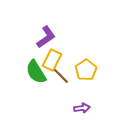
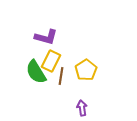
purple L-shape: rotated 50 degrees clockwise
yellow rectangle: moved 1 px left, 1 px down
brown line: rotated 54 degrees clockwise
purple arrow: rotated 91 degrees counterclockwise
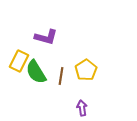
yellow rectangle: moved 32 px left
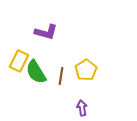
purple L-shape: moved 5 px up
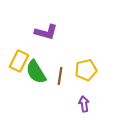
yellow pentagon: rotated 20 degrees clockwise
brown line: moved 1 px left
purple arrow: moved 2 px right, 4 px up
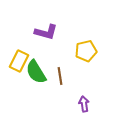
yellow pentagon: moved 19 px up
brown line: rotated 18 degrees counterclockwise
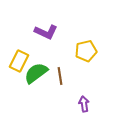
purple L-shape: rotated 10 degrees clockwise
green semicircle: moved 1 px down; rotated 85 degrees clockwise
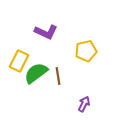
brown line: moved 2 px left
purple arrow: rotated 35 degrees clockwise
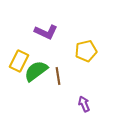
green semicircle: moved 2 px up
purple arrow: rotated 49 degrees counterclockwise
